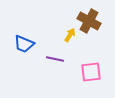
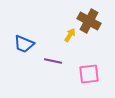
purple line: moved 2 px left, 2 px down
pink square: moved 2 px left, 2 px down
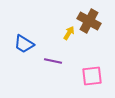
yellow arrow: moved 1 px left, 2 px up
blue trapezoid: rotated 10 degrees clockwise
pink square: moved 3 px right, 2 px down
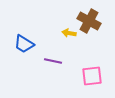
yellow arrow: rotated 112 degrees counterclockwise
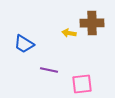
brown cross: moved 3 px right, 2 px down; rotated 30 degrees counterclockwise
purple line: moved 4 px left, 9 px down
pink square: moved 10 px left, 8 px down
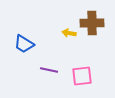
pink square: moved 8 px up
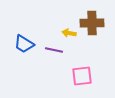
purple line: moved 5 px right, 20 px up
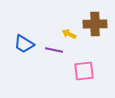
brown cross: moved 3 px right, 1 px down
yellow arrow: moved 1 px down; rotated 16 degrees clockwise
pink square: moved 2 px right, 5 px up
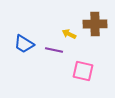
pink square: moved 1 px left; rotated 20 degrees clockwise
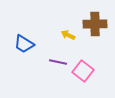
yellow arrow: moved 1 px left, 1 px down
purple line: moved 4 px right, 12 px down
pink square: rotated 25 degrees clockwise
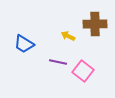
yellow arrow: moved 1 px down
